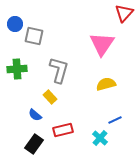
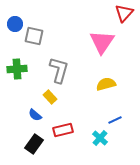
pink triangle: moved 2 px up
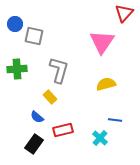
blue semicircle: moved 2 px right, 2 px down
blue line: rotated 32 degrees clockwise
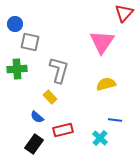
gray square: moved 4 px left, 6 px down
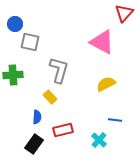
pink triangle: rotated 36 degrees counterclockwise
green cross: moved 4 px left, 6 px down
yellow semicircle: rotated 12 degrees counterclockwise
blue semicircle: rotated 128 degrees counterclockwise
cyan cross: moved 1 px left, 2 px down
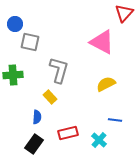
red rectangle: moved 5 px right, 3 px down
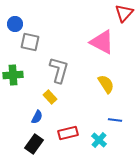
yellow semicircle: rotated 84 degrees clockwise
blue semicircle: rotated 24 degrees clockwise
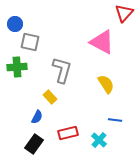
gray L-shape: moved 3 px right
green cross: moved 4 px right, 8 px up
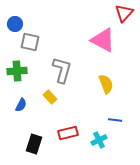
pink triangle: moved 1 px right, 2 px up
green cross: moved 4 px down
yellow semicircle: rotated 12 degrees clockwise
blue semicircle: moved 16 px left, 12 px up
cyan cross: rotated 21 degrees clockwise
black rectangle: rotated 18 degrees counterclockwise
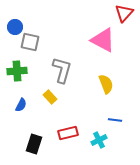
blue circle: moved 3 px down
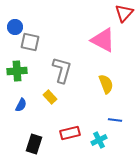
red rectangle: moved 2 px right
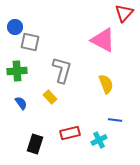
blue semicircle: moved 2 px up; rotated 64 degrees counterclockwise
black rectangle: moved 1 px right
